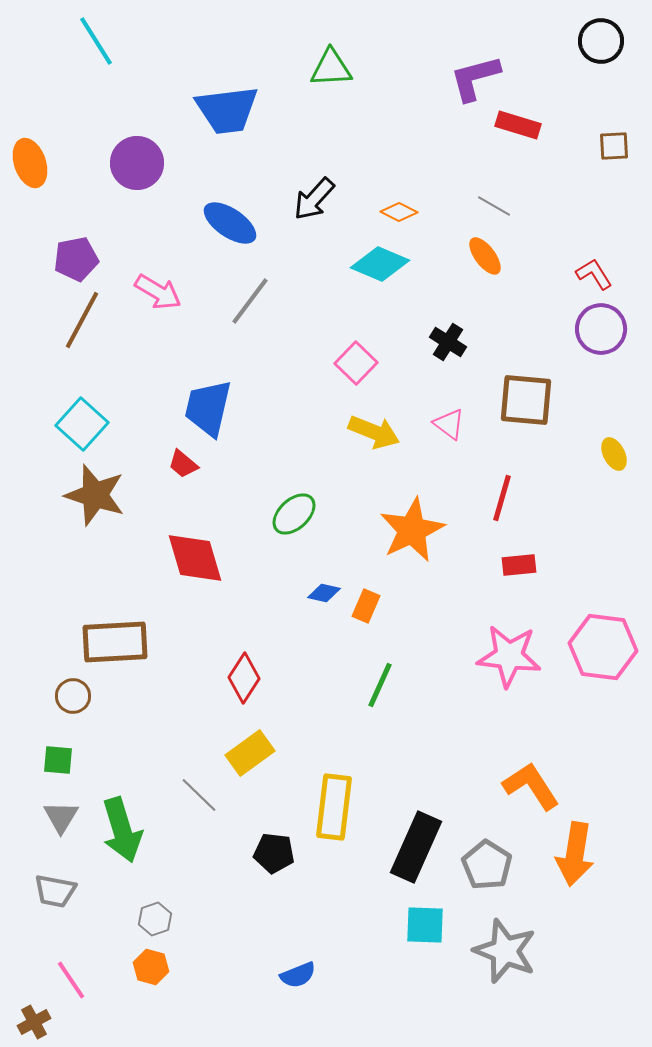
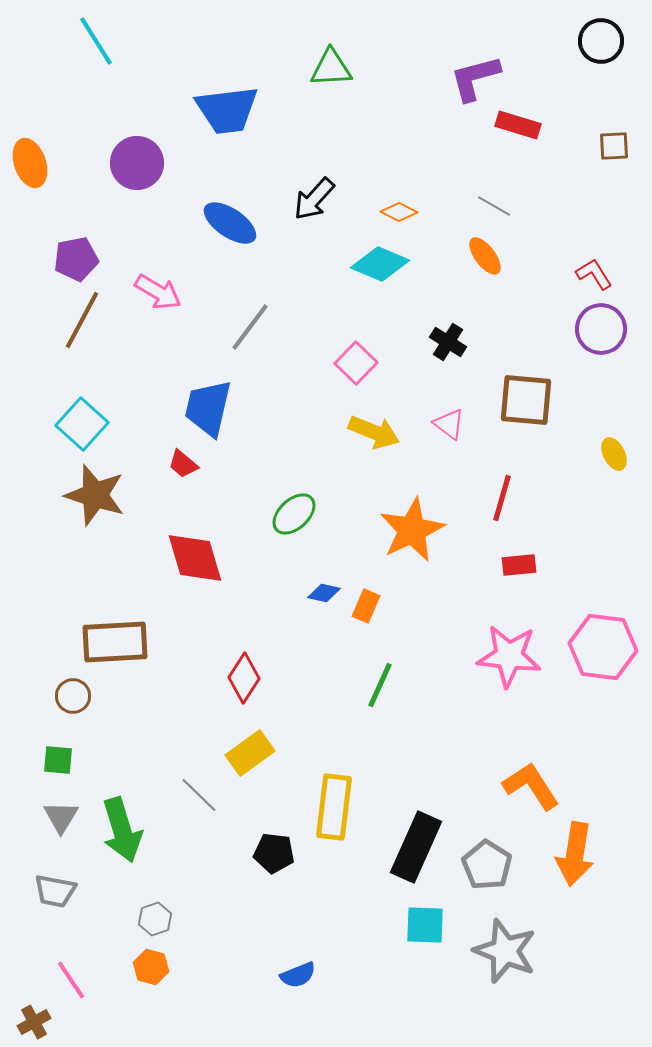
gray line at (250, 301): moved 26 px down
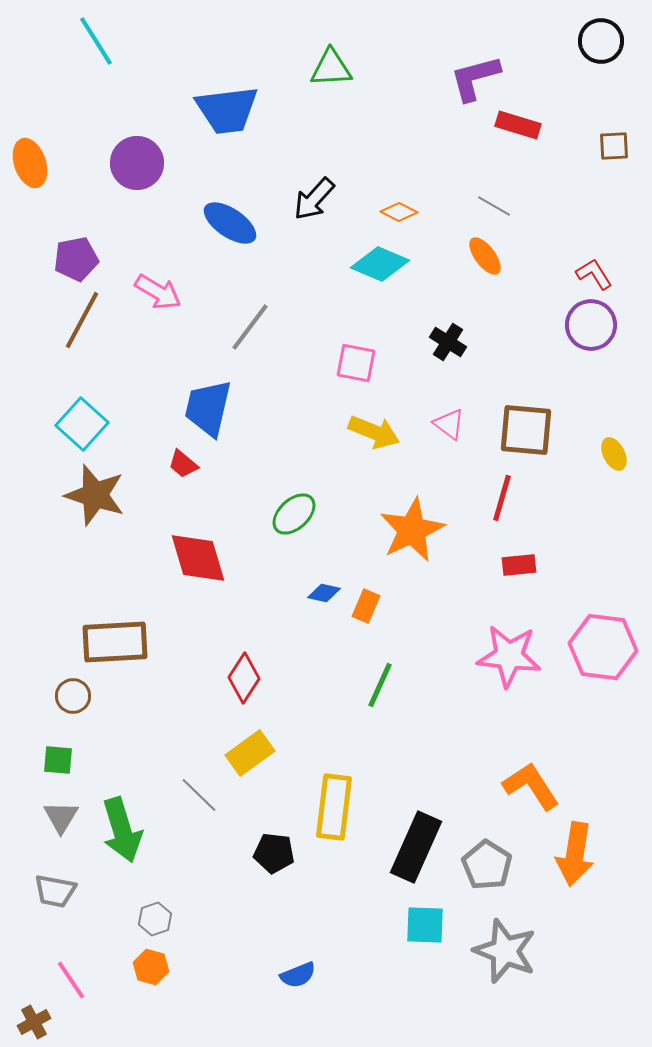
purple circle at (601, 329): moved 10 px left, 4 px up
pink square at (356, 363): rotated 33 degrees counterclockwise
brown square at (526, 400): moved 30 px down
red diamond at (195, 558): moved 3 px right
